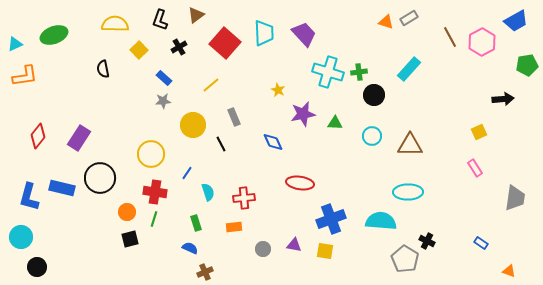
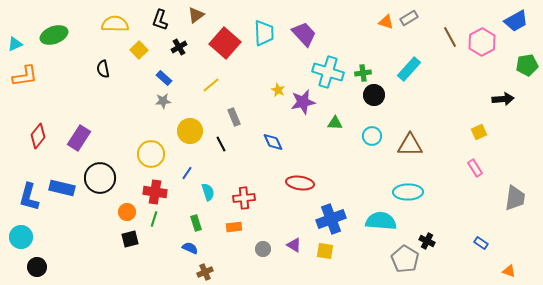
green cross at (359, 72): moved 4 px right, 1 px down
purple star at (303, 114): moved 12 px up
yellow circle at (193, 125): moved 3 px left, 6 px down
purple triangle at (294, 245): rotated 21 degrees clockwise
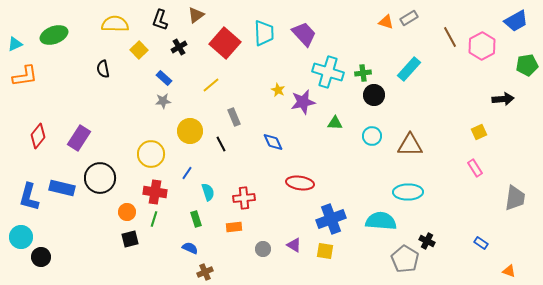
pink hexagon at (482, 42): moved 4 px down
green rectangle at (196, 223): moved 4 px up
black circle at (37, 267): moved 4 px right, 10 px up
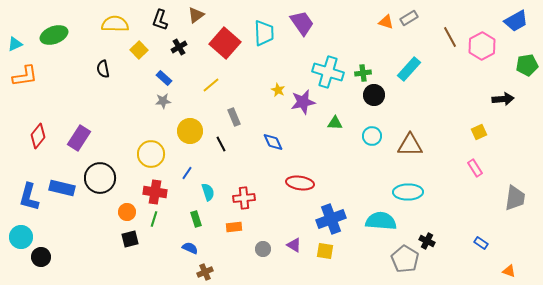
purple trapezoid at (304, 34): moved 2 px left, 11 px up; rotated 8 degrees clockwise
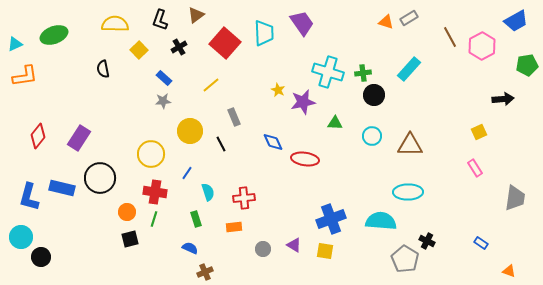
red ellipse at (300, 183): moved 5 px right, 24 px up
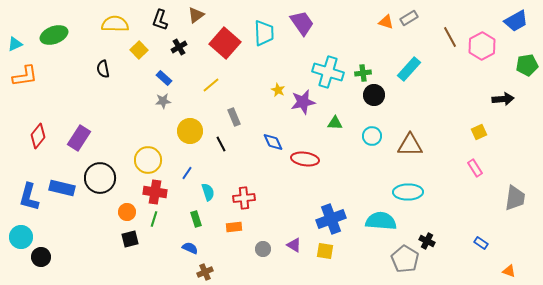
yellow circle at (151, 154): moved 3 px left, 6 px down
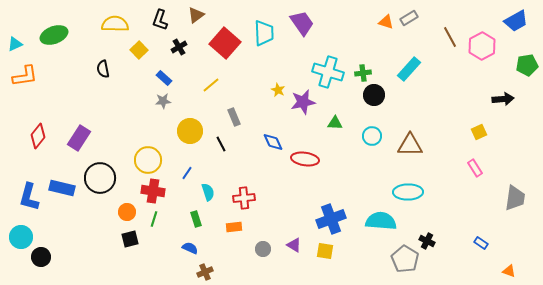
red cross at (155, 192): moved 2 px left, 1 px up
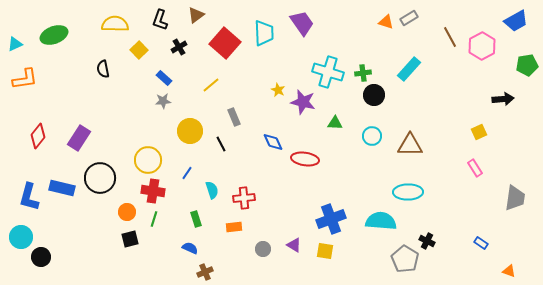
orange L-shape at (25, 76): moved 3 px down
purple star at (303, 102): rotated 25 degrees clockwise
cyan semicircle at (208, 192): moved 4 px right, 2 px up
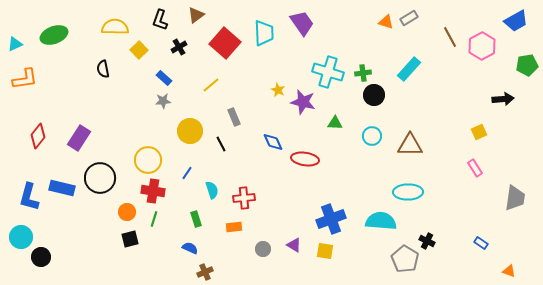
yellow semicircle at (115, 24): moved 3 px down
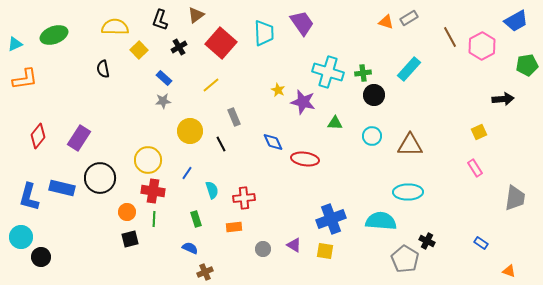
red square at (225, 43): moved 4 px left
green line at (154, 219): rotated 14 degrees counterclockwise
